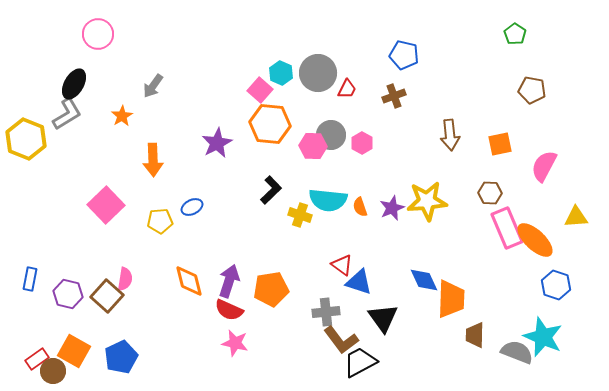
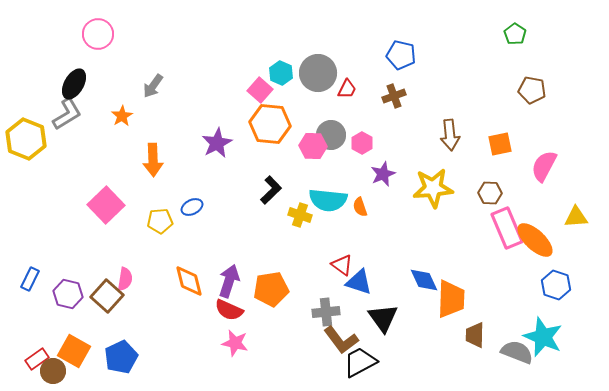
blue pentagon at (404, 55): moved 3 px left
yellow star at (427, 201): moved 6 px right, 13 px up
purple star at (392, 208): moved 9 px left, 34 px up
blue rectangle at (30, 279): rotated 15 degrees clockwise
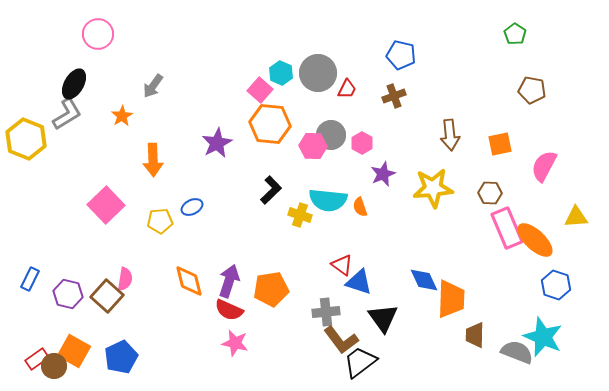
black trapezoid at (360, 362): rotated 9 degrees counterclockwise
brown circle at (53, 371): moved 1 px right, 5 px up
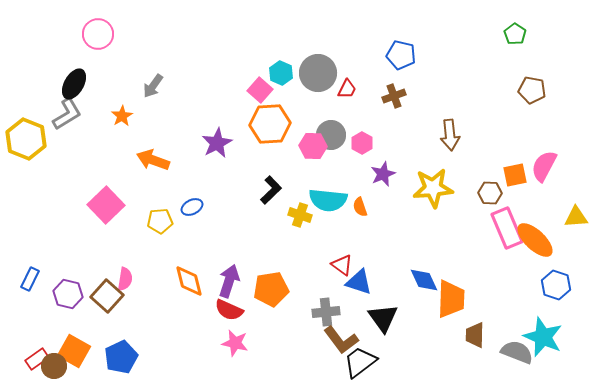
orange hexagon at (270, 124): rotated 9 degrees counterclockwise
orange square at (500, 144): moved 15 px right, 31 px down
orange arrow at (153, 160): rotated 112 degrees clockwise
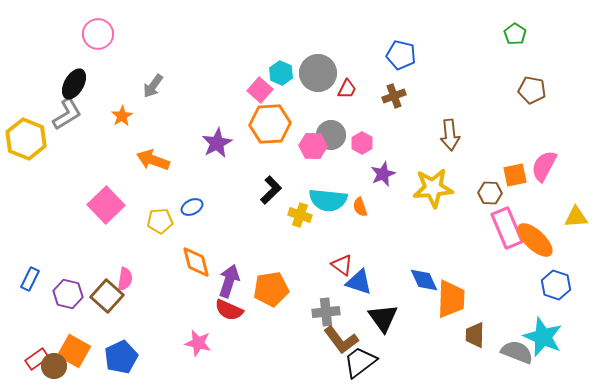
orange diamond at (189, 281): moved 7 px right, 19 px up
pink star at (235, 343): moved 37 px left
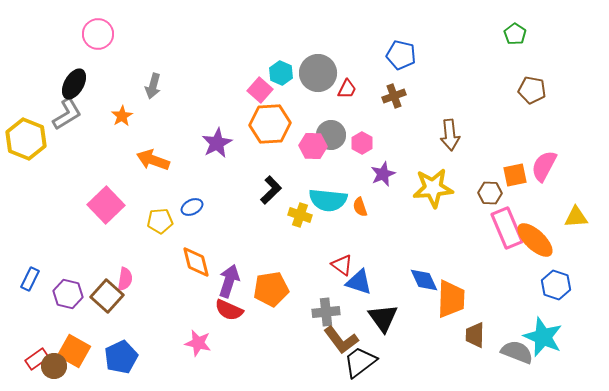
gray arrow at (153, 86): rotated 20 degrees counterclockwise
